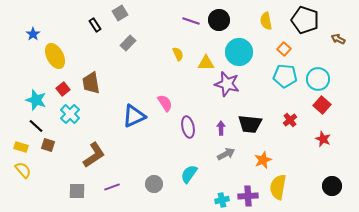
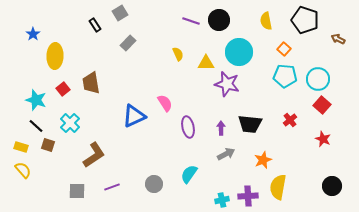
yellow ellipse at (55, 56): rotated 30 degrees clockwise
cyan cross at (70, 114): moved 9 px down
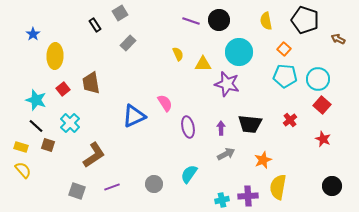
yellow triangle at (206, 63): moved 3 px left, 1 px down
gray square at (77, 191): rotated 18 degrees clockwise
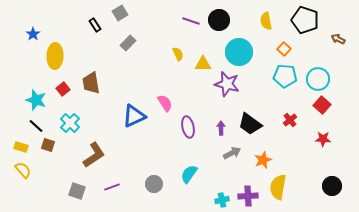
black trapezoid at (250, 124): rotated 30 degrees clockwise
red star at (323, 139): rotated 21 degrees counterclockwise
gray arrow at (226, 154): moved 6 px right, 1 px up
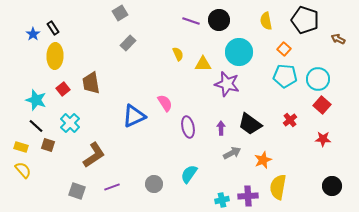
black rectangle at (95, 25): moved 42 px left, 3 px down
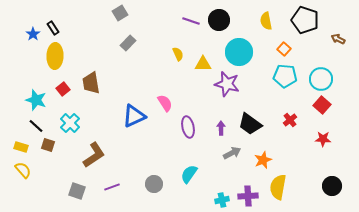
cyan circle at (318, 79): moved 3 px right
